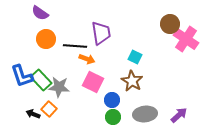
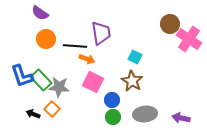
pink cross: moved 3 px right
orange square: moved 3 px right
purple arrow: moved 2 px right, 3 px down; rotated 126 degrees counterclockwise
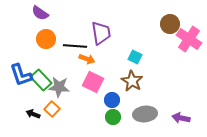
blue L-shape: moved 1 px left, 1 px up
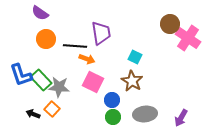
pink cross: moved 1 px left, 1 px up
purple arrow: rotated 72 degrees counterclockwise
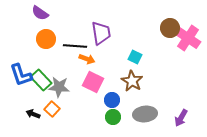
brown circle: moved 4 px down
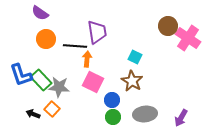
brown circle: moved 2 px left, 2 px up
purple trapezoid: moved 4 px left, 1 px up
orange arrow: rotated 105 degrees counterclockwise
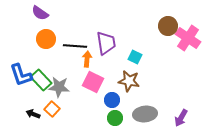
purple trapezoid: moved 9 px right, 11 px down
brown star: moved 3 px left; rotated 20 degrees counterclockwise
green circle: moved 2 px right, 1 px down
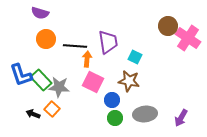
purple semicircle: rotated 18 degrees counterclockwise
purple trapezoid: moved 2 px right, 1 px up
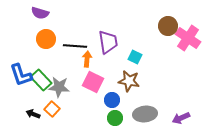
purple arrow: rotated 36 degrees clockwise
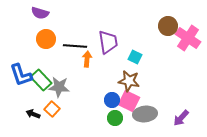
pink square: moved 36 px right, 19 px down
purple arrow: rotated 24 degrees counterclockwise
